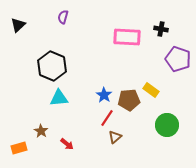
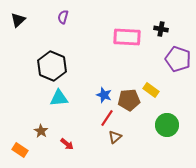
black triangle: moved 5 px up
blue star: rotated 14 degrees counterclockwise
orange rectangle: moved 1 px right, 2 px down; rotated 49 degrees clockwise
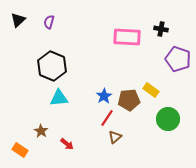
purple semicircle: moved 14 px left, 5 px down
blue star: moved 1 px down; rotated 21 degrees clockwise
green circle: moved 1 px right, 6 px up
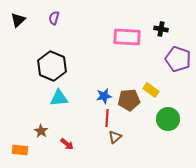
purple semicircle: moved 5 px right, 4 px up
blue star: rotated 21 degrees clockwise
red line: rotated 30 degrees counterclockwise
orange rectangle: rotated 28 degrees counterclockwise
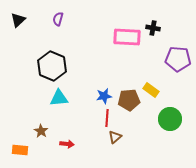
purple semicircle: moved 4 px right, 1 px down
black cross: moved 8 px left, 1 px up
purple pentagon: rotated 15 degrees counterclockwise
green circle: moved 2 px right
red arrow: rotated 32 degrees counterclockwise
